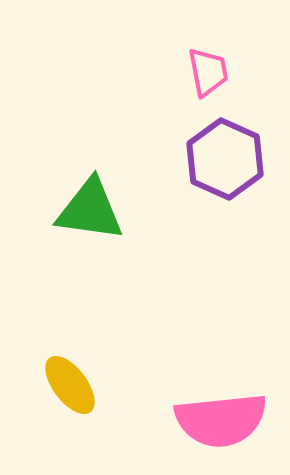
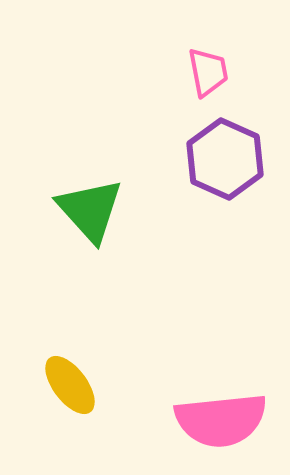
green triangle: rotated 40 degrees clockwise
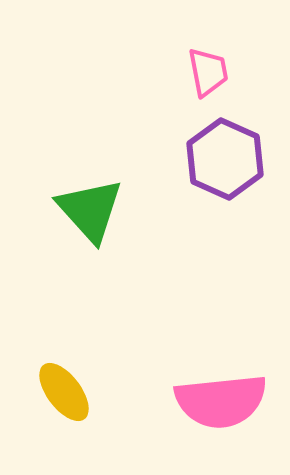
yellow ellipse: moved 6 px left, 7 px down
pink semicircle: moved 19 px up
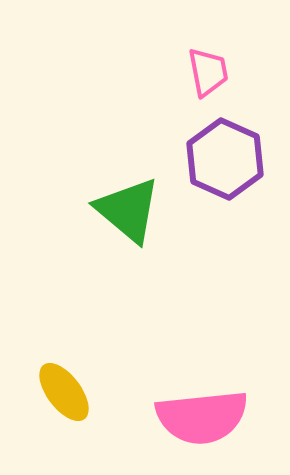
green triangle: moved 38 px right; rotated 8 degrees counterclockwise
pink semicircle: moved 19 px left, 16 px down
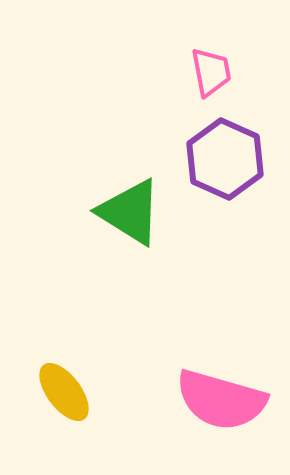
pink trapezoid: moved 3 px right
green triangle: moved 2 px right, 2 px down; rotated 8 degrees counterclockwise
pink semicircle: moved 19 px right, 17 px up; rotated 22 degrees clockwise
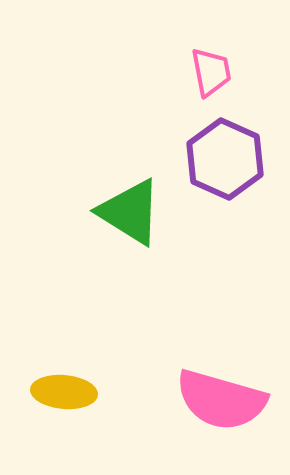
yellow ellipse: rotated 48 degrees counterclockwise
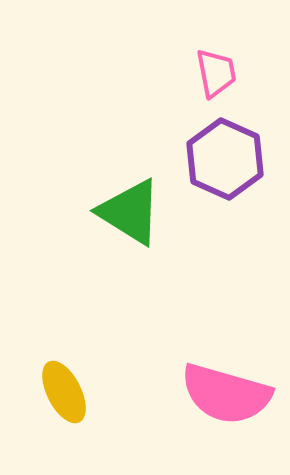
pink trapezoid: moved 5 px right, 1 px down
yellow ellipse: rotated 58 degrees clockwise
pink semicircle: moved 5 px right, 6 px up
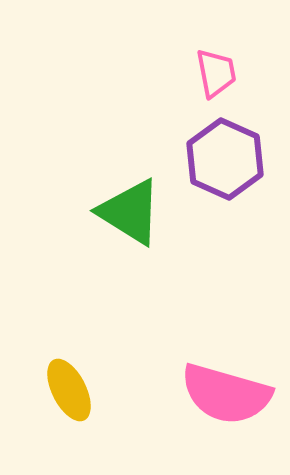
yellow ellipse: moved 5 px right, 2 px up
